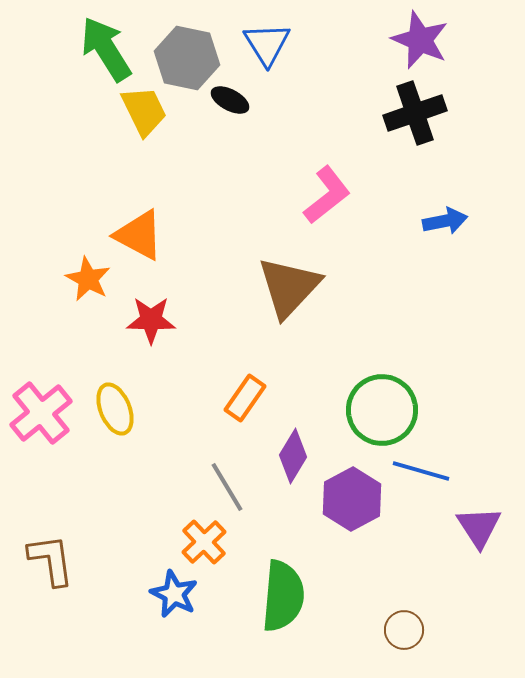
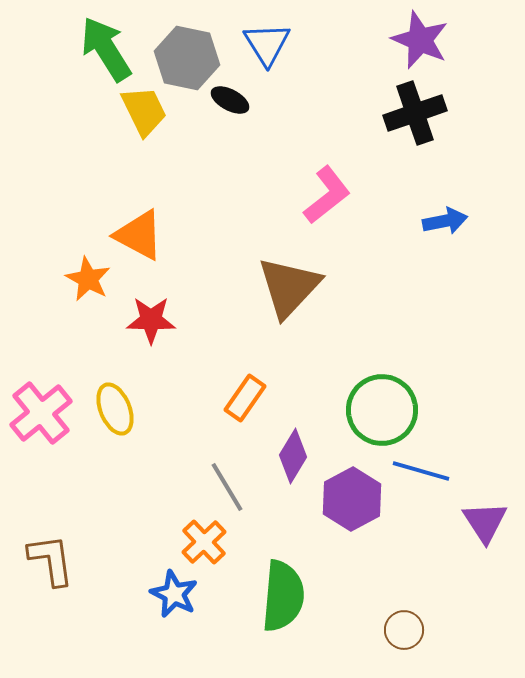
purple triangle: moved 6 px right, 5 px up
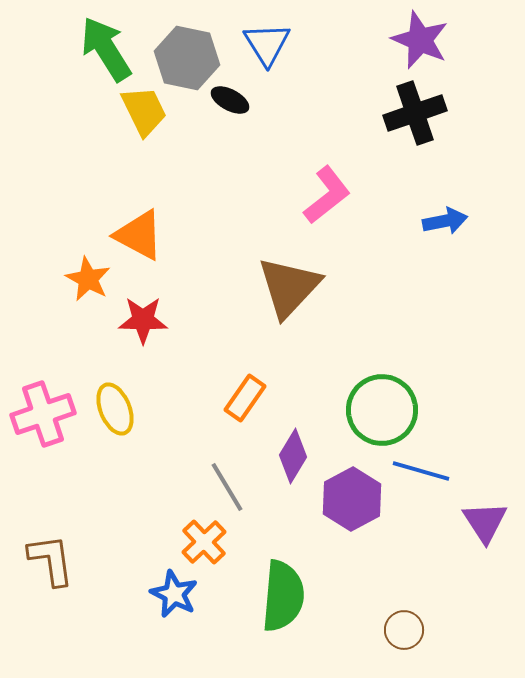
red star: moved 8 px left
pink cross: moved 2 px right, 1 px down; rotated 20 degrees clockwise
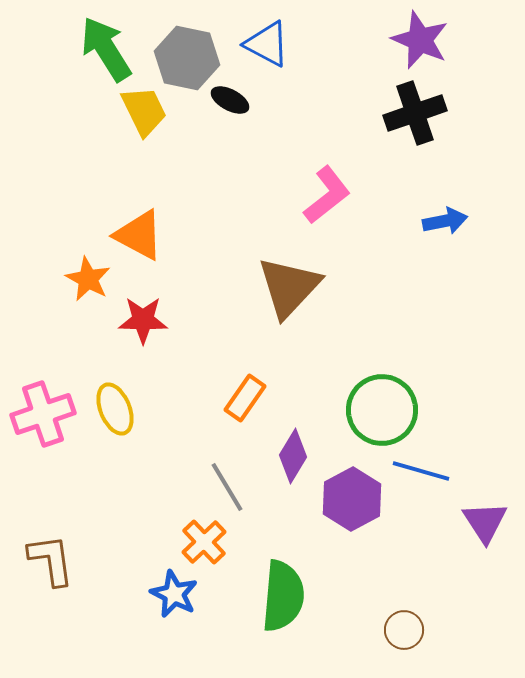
blue triangle: rotated 30 degrees counterclockwise
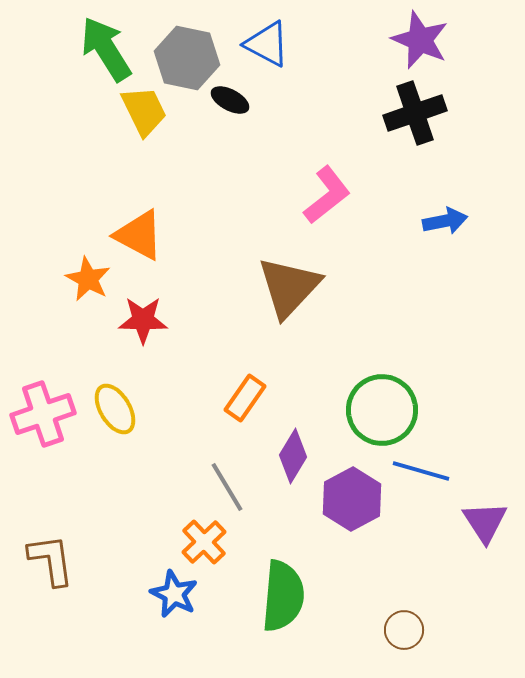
yellow ellipse: rotated 9 degrees counterclockwise
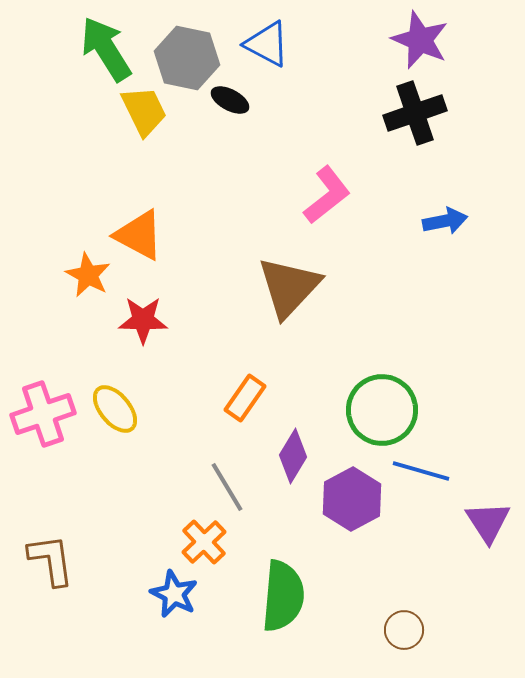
orange star: moved 4 px up
yellow ellipse: rotated 9 degrees counterclockwise
purple triangle: moved 3 px right
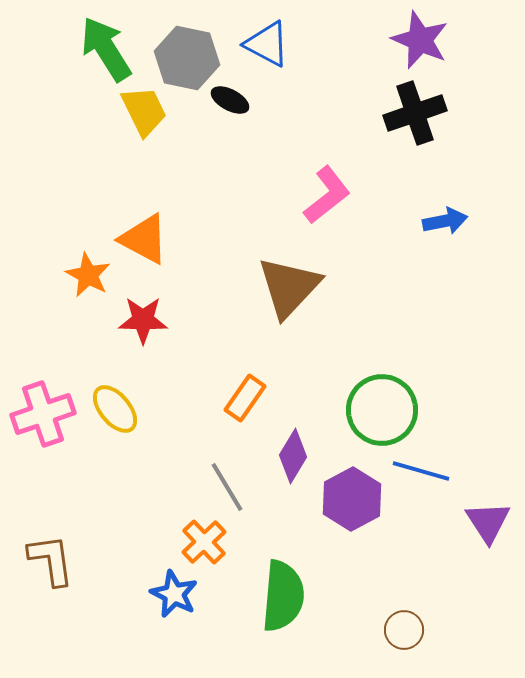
orange triangle: moved 5 px right, 4 px down
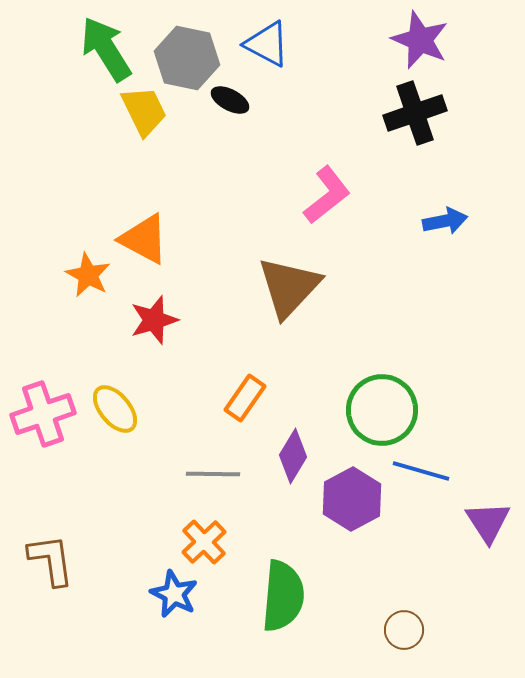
red star: moved 11 px right; rotated 18 degrees counterclockwise
gray line: moved 14 px left, 13 px up; rotated 58 degrees counterclockwise
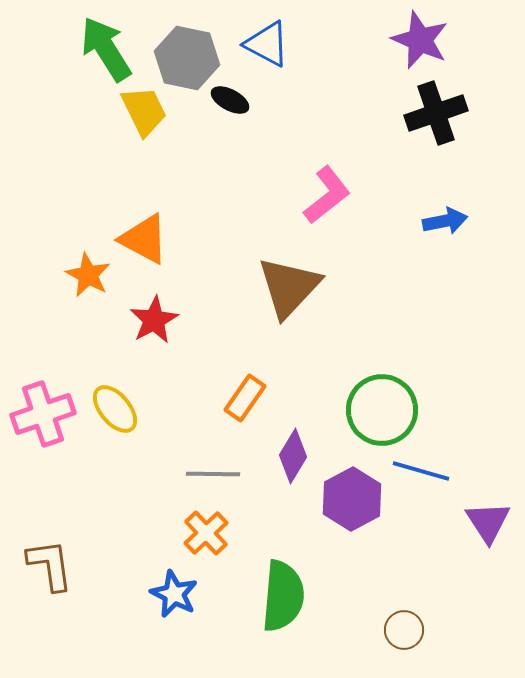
black cross: moved 21 px right
red star: rotated 12 degrees counterclockwise
orange cross: moved 2 px right, 9 px up
brown L-shape: moved 1 px left, 5 px down
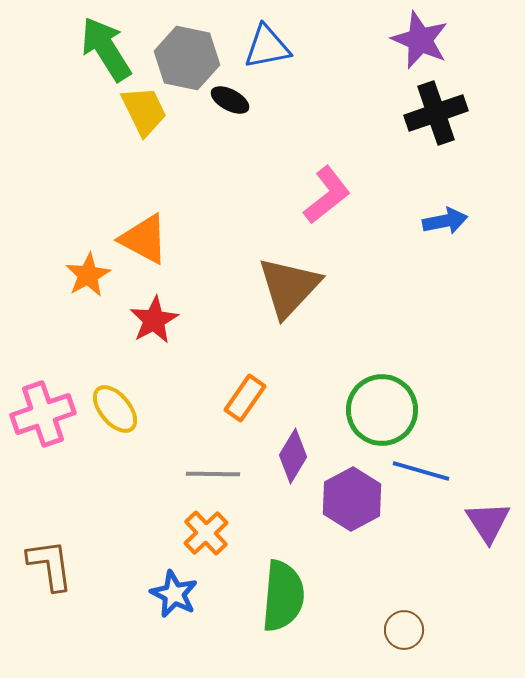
blue triangle: moved 3 px down; rotated 39 degrees counterclockwise
orange star: rotated 15 degrees clockwise
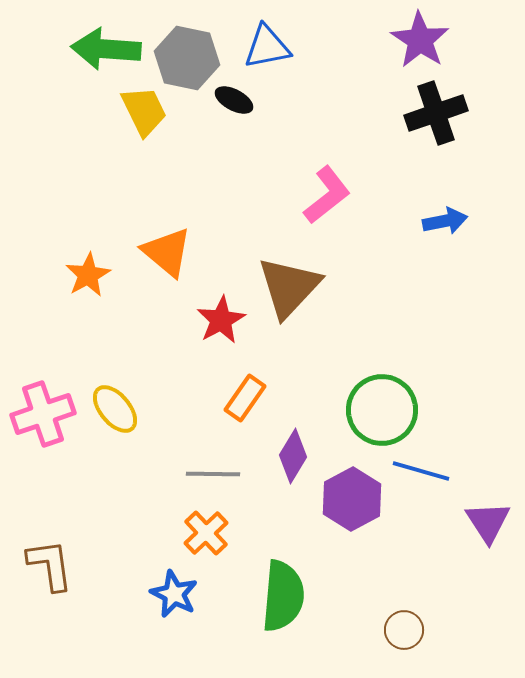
purple star: rotated 10 degrees clockwise
green arrow: rotated 54 degrees counterclockwise
black ellipse: moved 4 px right
orange triangle: moved 23 px right, 13 px down; rotated 12 degrees clockwise
red star: moved 67 px right
